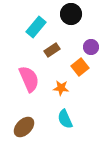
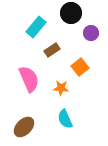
black circle: moved 1 px up
purple circle: moved 14 px up
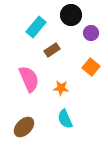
black circle: moved 2 px down
orange square: moved 11 px right; rotated 12 degrees counterclockwise
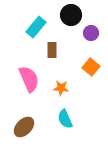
brown rectangle: rotated 56 degrees counterclockwise
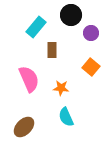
cyan semicircle: moved 1 px right, 2 px up
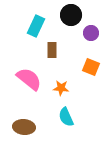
cyan rectangle: moved 1 px up; rotated 15 degrees counterclockwise
orange square: rotated 18 degrees counterclockwise
pink semicircle: rotated 28 degrees counterclockwise
brown ellipse: rotated 50 degrees clockwise
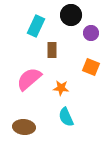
pink semicircle: rotated 80 degrees counterclockwise
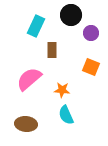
orange star: moved 1 px right, 2 px down
cyan semicircle: moved 2 px up
brown ellipse: moved 2 px right, 3 px up
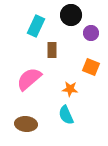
orange star: moved 8 px right, 1 px up
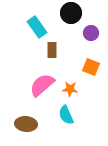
black circle: moved 2 px up
cyan rectangle: moved 1 px right, 1 px down; rotated 60 degrees counterclockwise
pink semicircle: moved 13 px right, 6 px down
